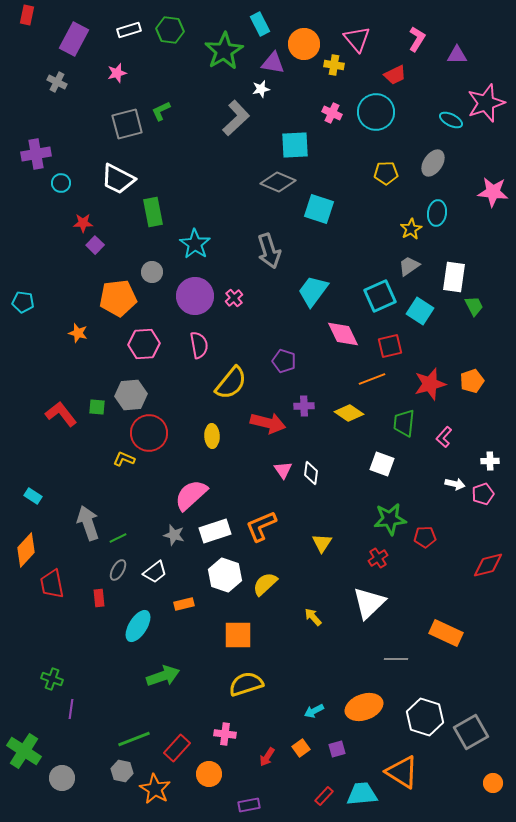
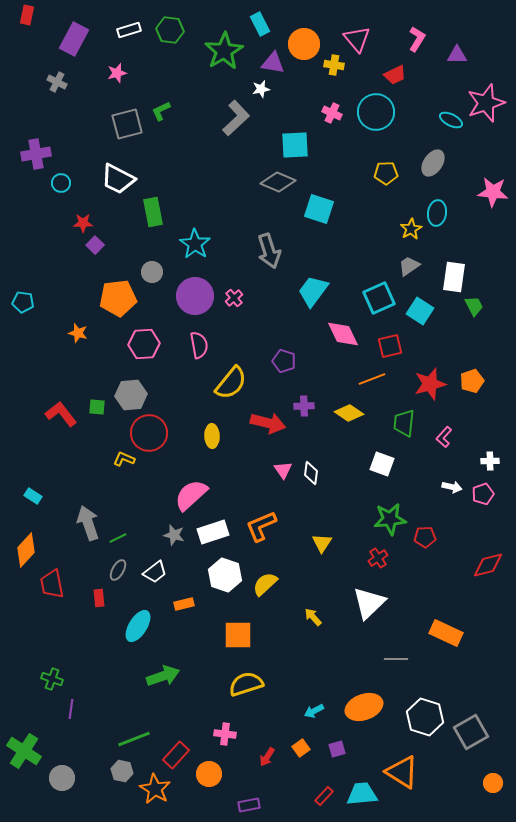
cyan square at (380, 296): moved 1 px left, 2 px down
white arrow at (455, 484): moved 3 px left, 3 px down
white rectangle at (215, 531): moved 2 px left, 1 px down
red rectangle at (177, 748): moved 1 px left, 7 px down
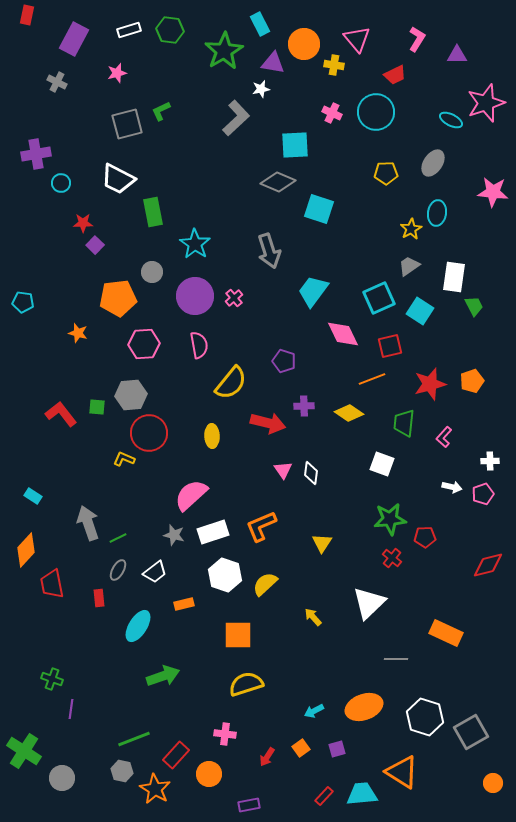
red cross at (378, 558): moved 14 px right; rotated 18 degrees counterclockwise
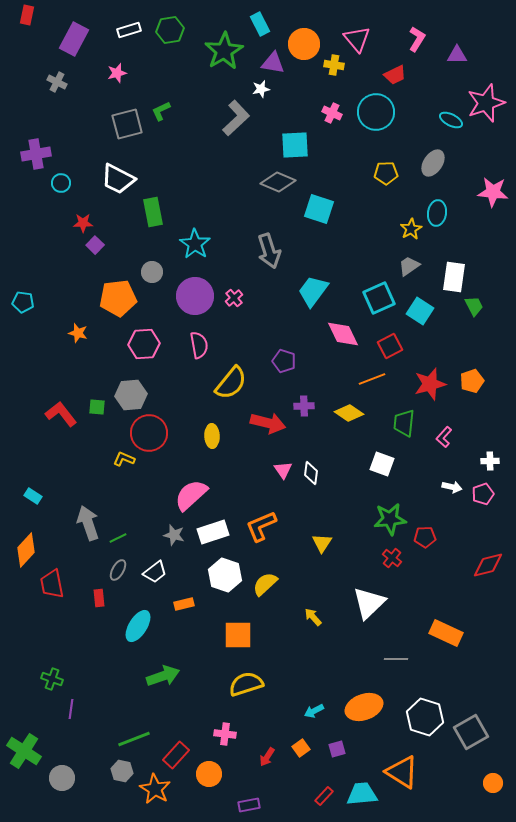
green hexagon at (170, 30): rotated 16 degrees counterclockwise
red square at (390, 346): rotated 15 degrees counterclockwise
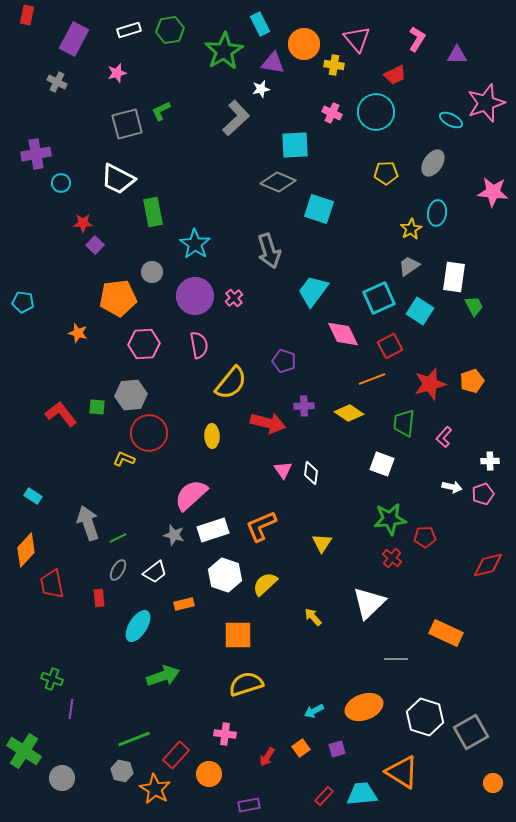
white rectangle at (213, 532): moved 2 px up
